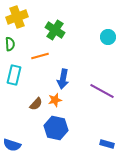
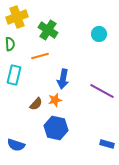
green cross: moved 7 px left
cyan circle: moved 9 px left, 3 px up
blue semicircle: moved 4 px right
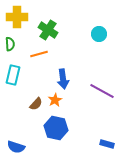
yellow cross: rotated 20 degrees clockwise
orange line: moved 1 px left, 2 px up
cyan rectangle: moved 1 px left
blue arrow: rotated 18 degrees counterclockwise
orange star: rotated 16 degrees counterclockwise
blue semicircle: moved 2 px down
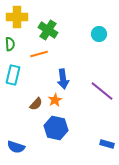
purple line: rotated 10 degrees clockwise
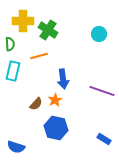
yellow cross: moved 6 px right, 4 px down
orange line: moved 2 px down
cyan rectangle: moved 4 px up
purple line: rotated 20 degrees counterclockwise
blue rectangle: moved 3 px left, 5 px up; rotated 16 degrees clockwise
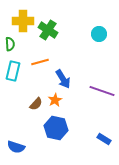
orange line: moved 1 px right, 6 px down
blue arrow: rotated 24 degrees counterclockwise
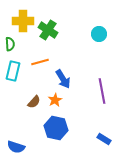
purple line: rotated 60 degrees clockwise
brown semicircle: moved 2 px left, 2 px up
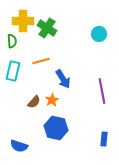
green cross: moved 1 px left, 2 px up
green semicircle: moved 2 px right, 3 px up
orange line: moved 1 px right, 1 px up
orange star: moved 3 px left
blue rectangle: rotated 64 degrees clockwise
blue semicircle: moved 3 px right, 1 px up
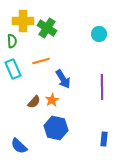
cyan rectangle: moved 2 px up; rotated 36 degrees counterclockwise
purple line: moved 4 px up; rotated 10 degrees clockwise
blue semicircle: rotated 24 degrees clockwise
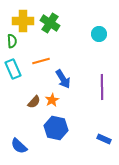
green cross: moved 3 px right, 5 px up
blue rectangle: rotated 72 degrees counterclockwise
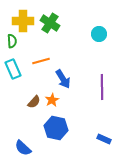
blue semicircle: moved 4 px right, 2 px down
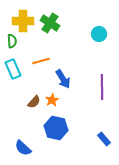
blue rectangle: rotated 24 degrees clockwise
